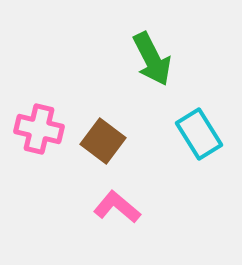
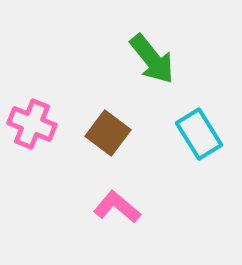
green arrow: rotated 12 degrees counterclockwise
pink cross: moved 7 px left, 5 px up; rotated 9 degrees clockwise
brown square: moved 5 px right, 8 px up
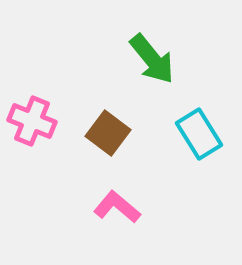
pink cross: moved 3 px up
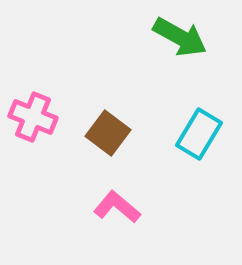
green arrow: moved 28 px right, 22 px up; rotated 22 degrees counterclockwise
pink cross: moved 1 px right, 4 px up
cyan rectangle: rotated 63 degrees clockwise
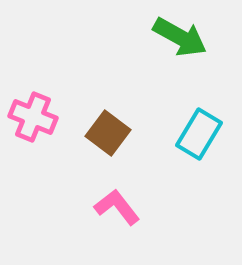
pink L-shape: rotated 12 degrees clockwise
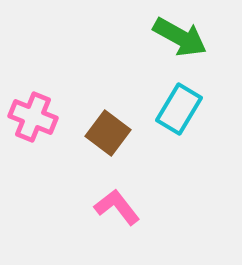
cyan rectangle: moved 20 px left, 25 px up
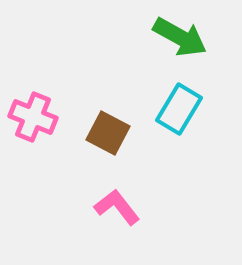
brown square: rotated 9 degrees counterclockwise
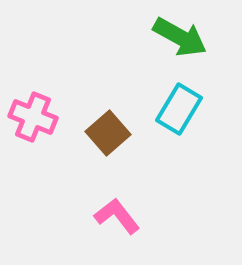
brown square: rotated 21 degrees clockwise
pink L-shape: moved 9 px down
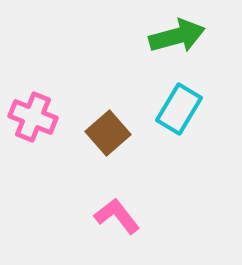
green arrow: moved 3 px left, 1 px up; rotated 44 degrees counterclockwise
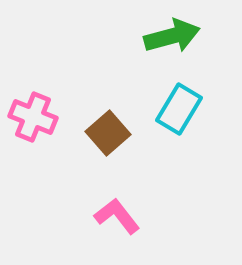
green arrow: moved 5 px left
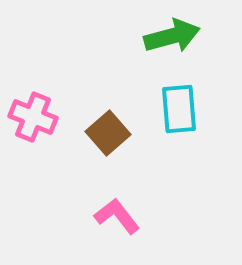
cyan rectangle: rotated 36 degrees counterclockwise
